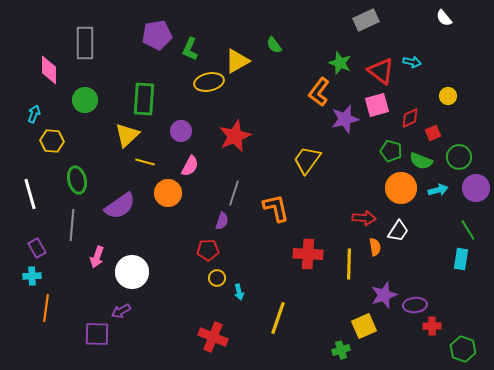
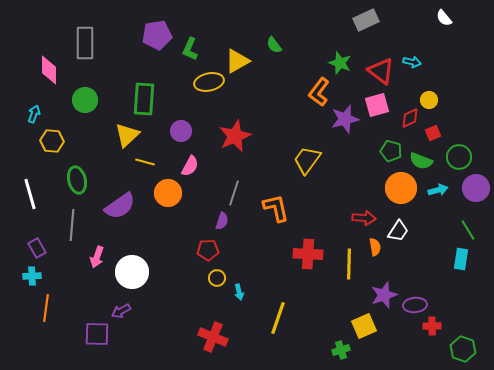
yellow circle at (448, 96): moved 19 px left, 4 px down
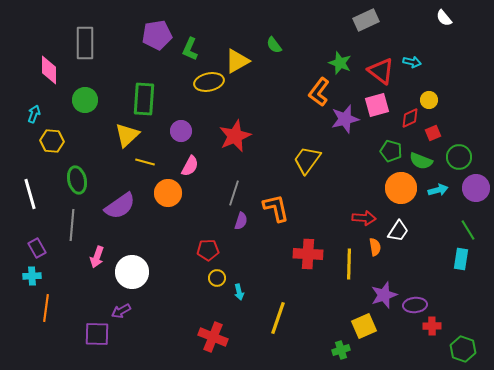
purple semicircle at (222, 221): moved 19 px right
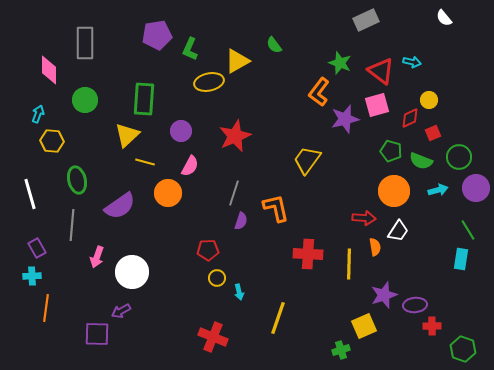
cyan arrow at (34, 114): moved 4 px right
orange circle at (401, 188): moved 7 px left, 3 px down
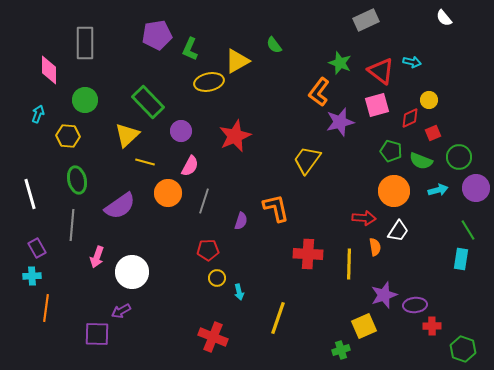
green rectangle at (144, 99): moved 4 px right, 3 px down; rotated 48 degrees counterclockwise
purple star at (345, 119): moved 5 px left, 3 px down
yellow hexagon at (52, 141): moved 16 px right, 5 px up
gray line at (234, 193): moved 30 px left, 8 px down
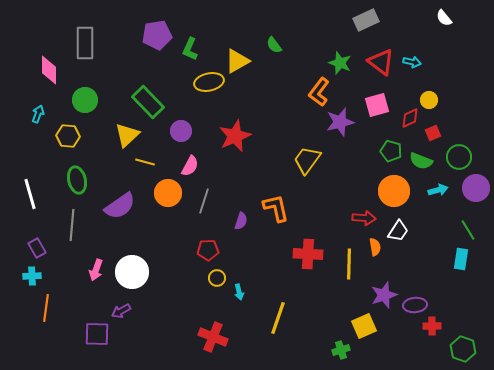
red triangle at (381, 71): moved 9 px up
pink arrow at (97, 257): moved 1 px left, 13 px down
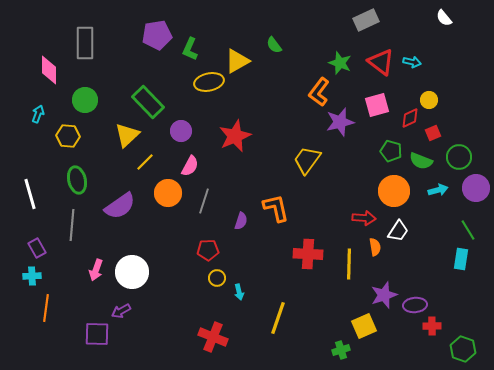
yellow line at (145, 162): rotated 60 degrees counterclockwise
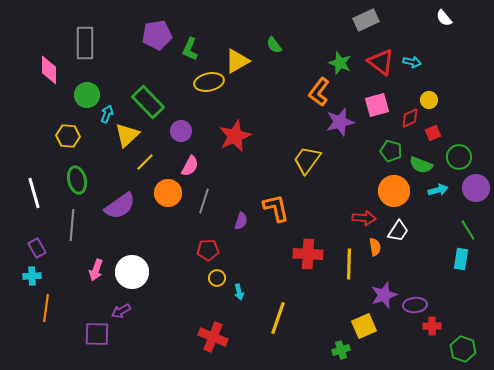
green circle at (85, 100): moved 2 px right, 5 px up
cyan arrow at (38, 114): moved 69 px right
green semicircle at (421, 161): moved 4 px down
white line at (30, 194): moved 4 px right, 1 px up
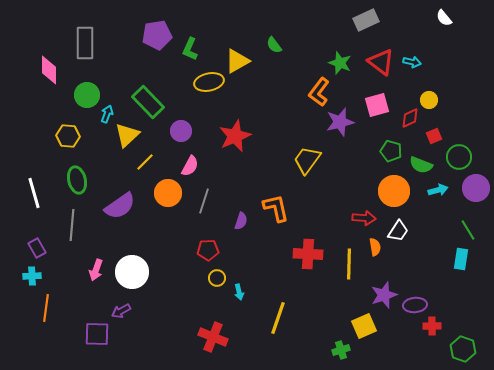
red square at (433, 133): moved 1 px right, 3 px down
